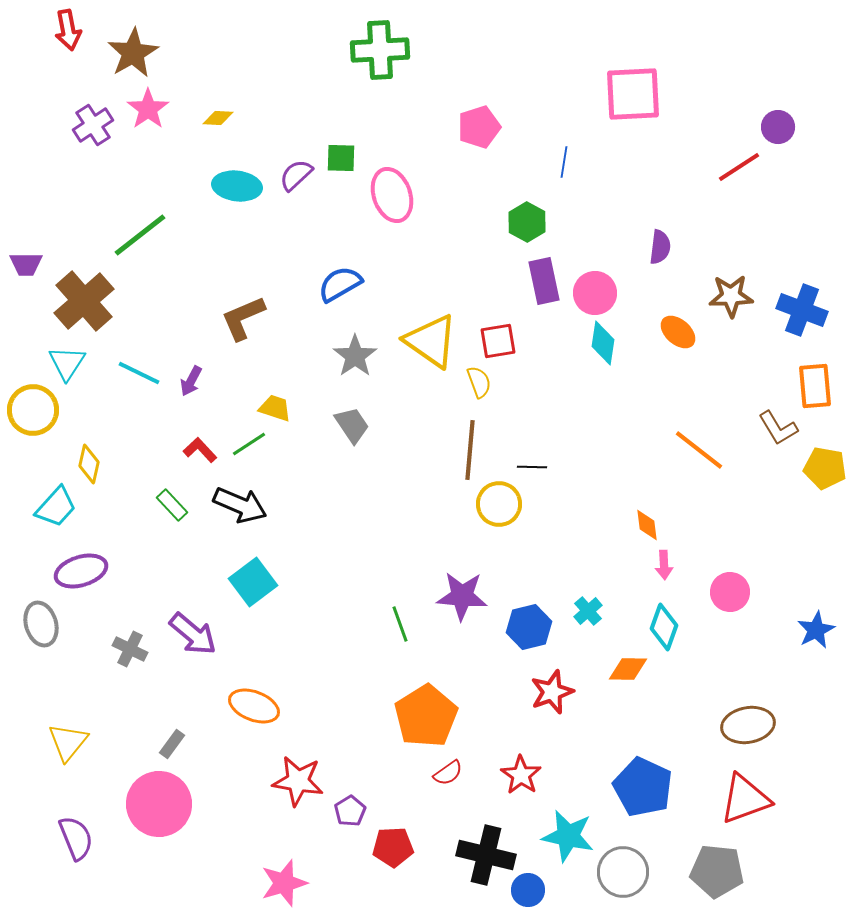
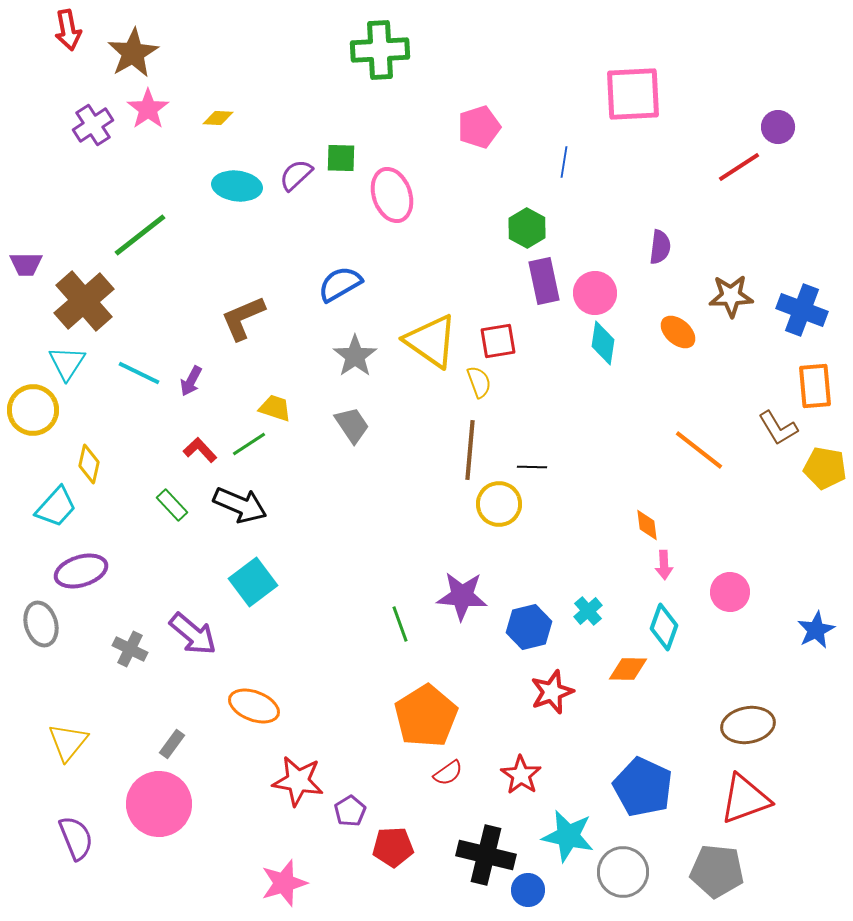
green hexagon at (527, 222): moved 6 px down
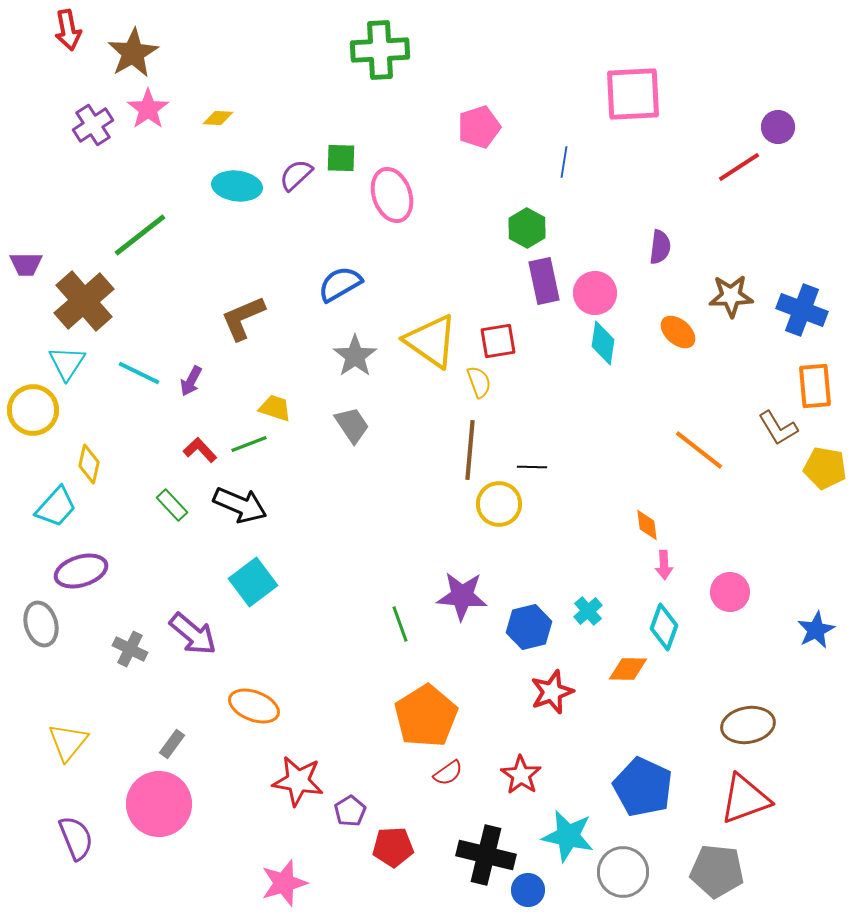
green line at (249, 444): rotated 12 degrees clockwise
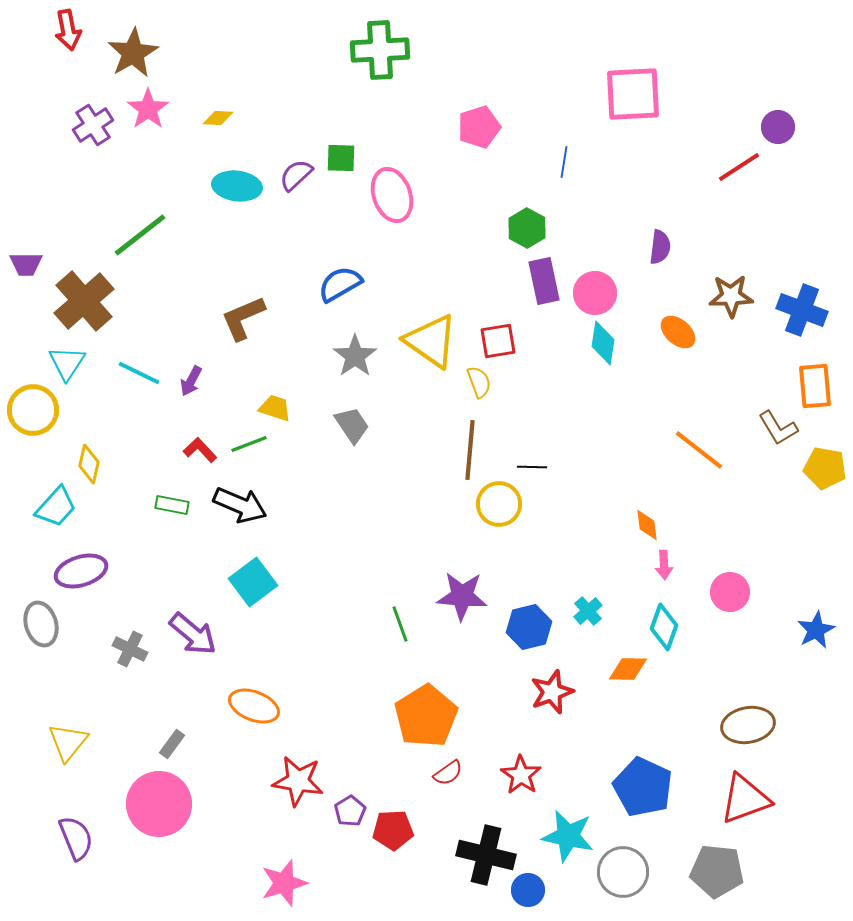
green rectangle at (172, 505): rotated 36 degrees counterclockwise
red pentagon at (393, 847): moved 17 px up
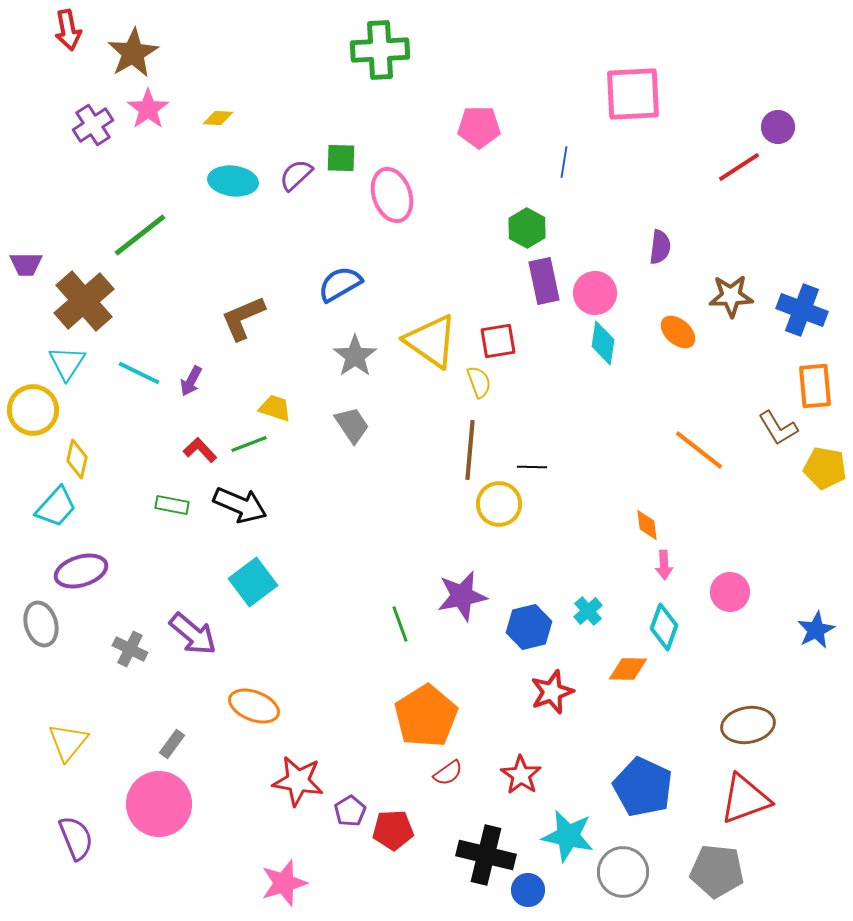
pink pentagon at (479, 127): rotated 18 degrees clockwise
cyan ellipse at (237, 186): moved 4 px left, 5 px up
yellow diamond at (89, 464): moved 12 px left, 5 px up
purple star at (462, 596): rotated 15 degrees counterclockwise
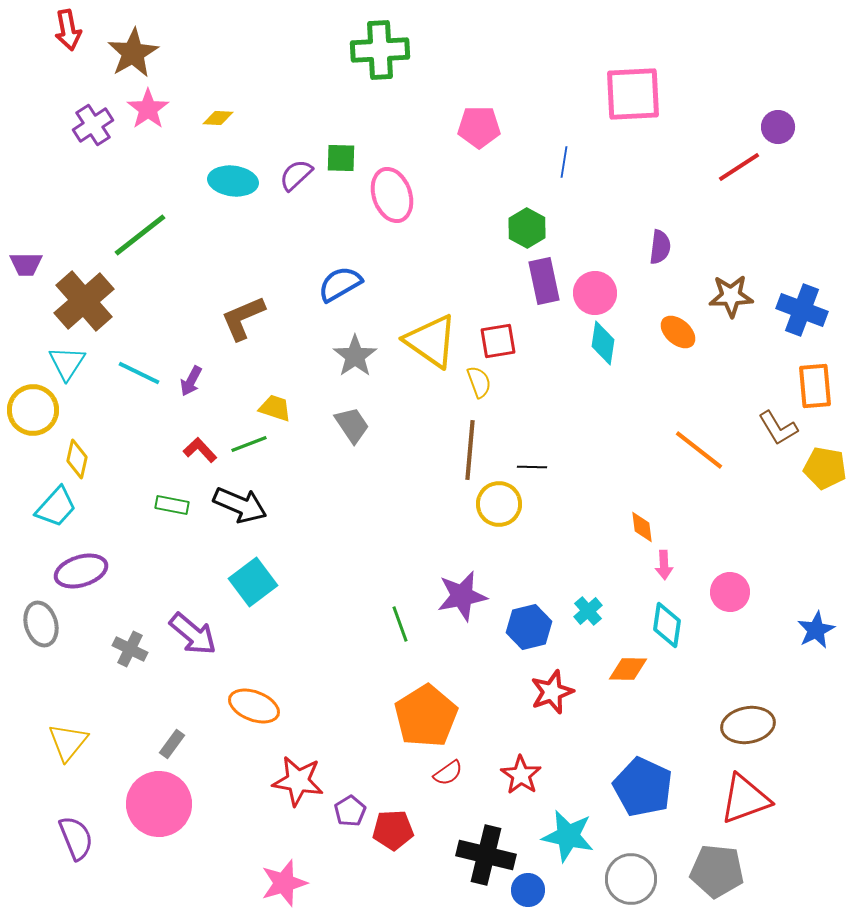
orange diamond at (647, 525): moved 5 px left, 2 px down
cyan diamond at (664, 627): moved 3 px right, 2 px up; rotated 12 degrees counterclockwise
gray circle at (623, 872): moved 8 px right, 7 px down
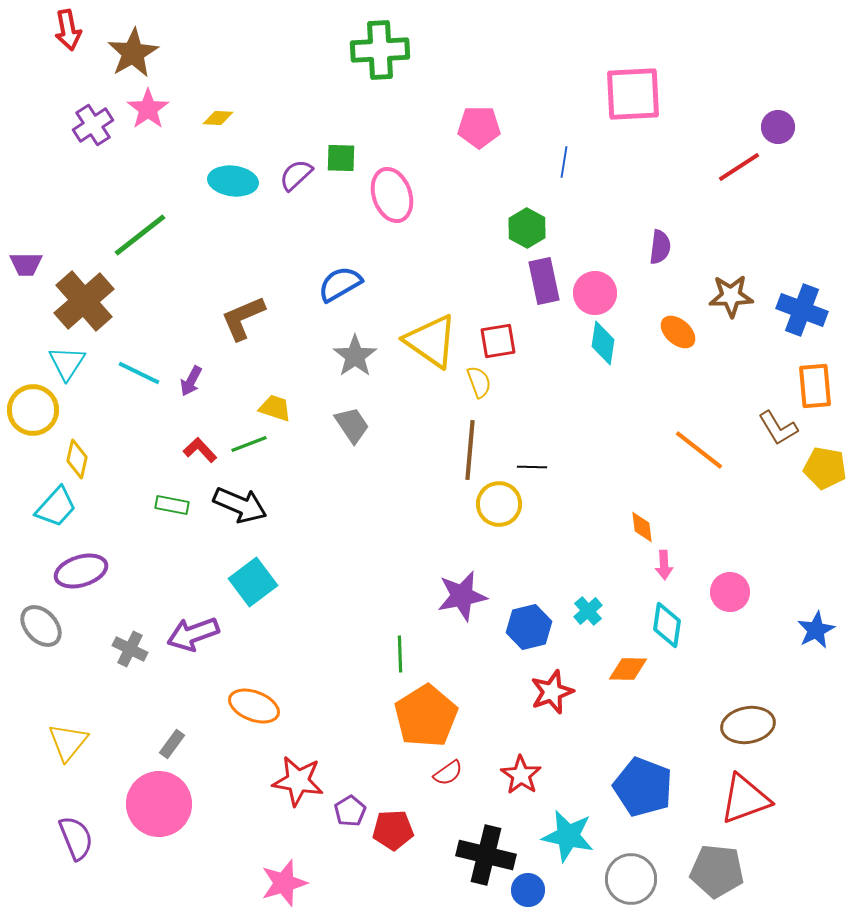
gray ellipse at (41, 624): moved 2 px down; rotated 27 degrees counterclockwise
green line at (400, 624): moved 30 px down; rotated 18 degrees clockwise
purple arrow at (193, 634): rotated 120 degrees clockwise
blue pentagon at (643, 787): rotated 4 degrees counterclockwise
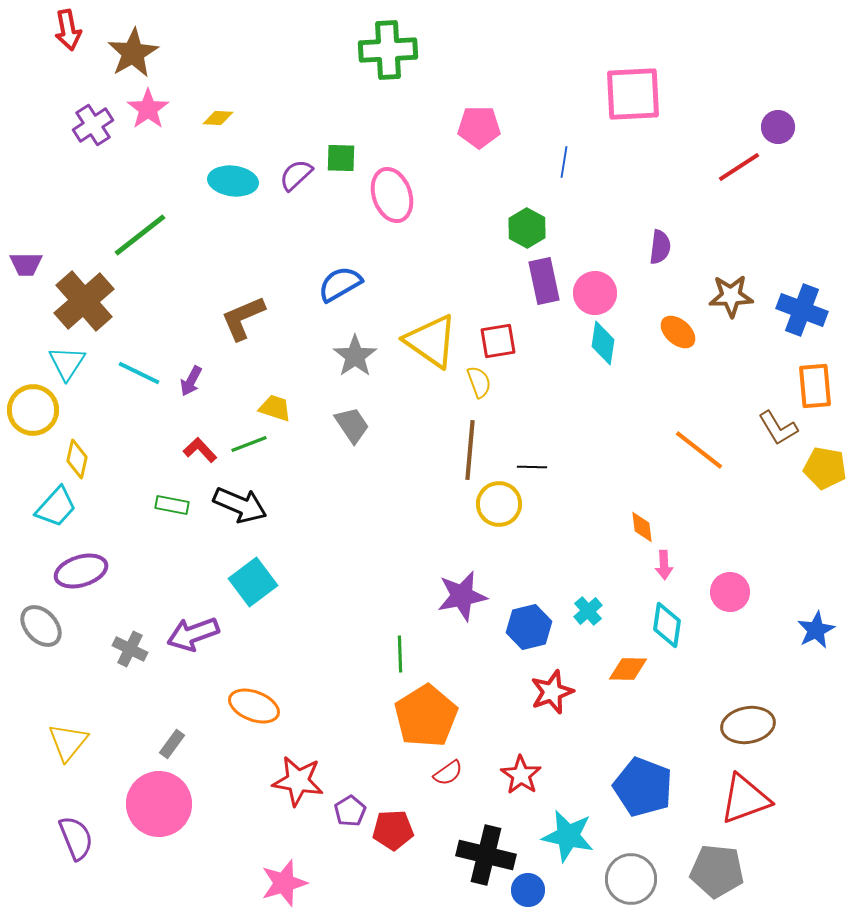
green cross at (380, 50): moved 8 px right
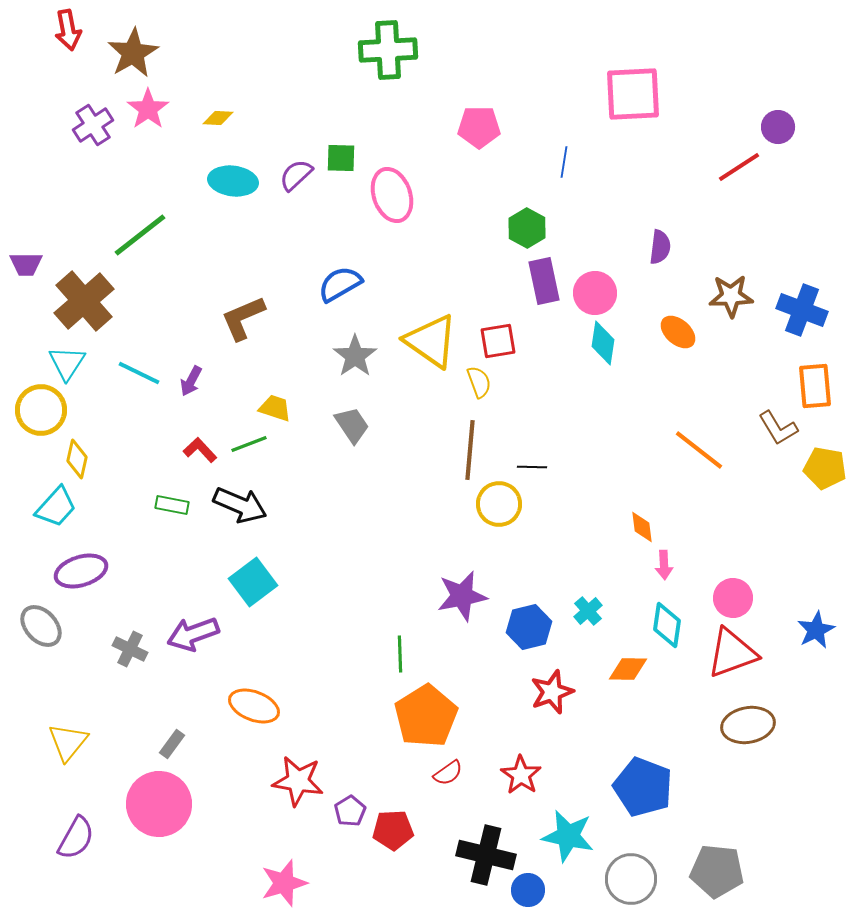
yellow circle at (33, 410): moved 8 px right
pink circle at (730, 592): moved 3 px right, 6 px down
red triangle at (745, 799): moved 13 px left, 146 px up
purple semicircle at (76, 838): rotated 51 degrees clockwise
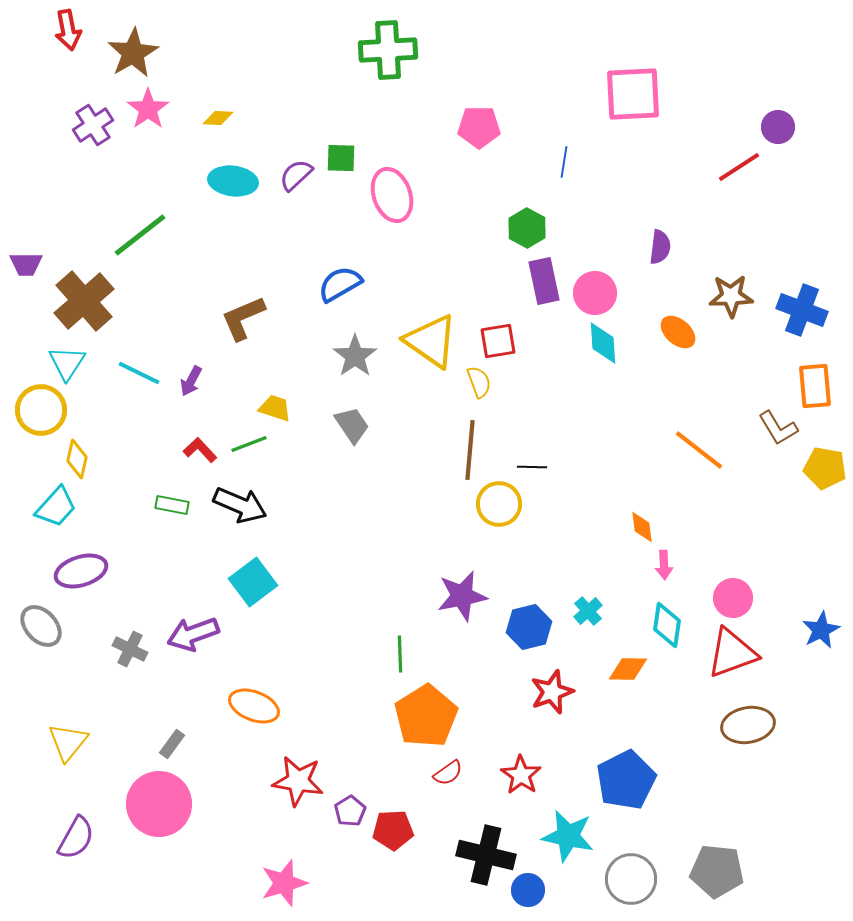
cyan diamond at (603, 343): rotated 12 degrees counterclockwise
blue star at (816, 630): moved 5 px right
blue pentagon at (643, 787): moved 17 px left, 7 px up; rotated 24 degrees clockwise
